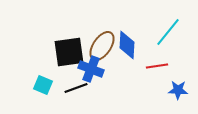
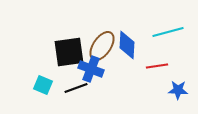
cyan line: rotated 36 degrees clockwise
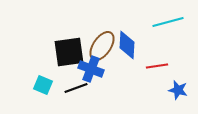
cyan line: moved 10 px up
blue star: rotated 12 degrees clockwise
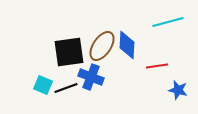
blue cross: moved 8 px down
black line: moved 10 px left
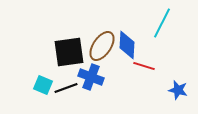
cyan line: moved 6 px left, 1 px down; rotated 48 degrees counterclockwise
red line: moved 13 px left; rotated 25 degrees clockwise
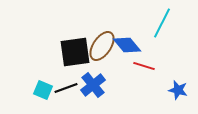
blue diamond: rotated 44 degrees counterclockwise
black square: moved 6 px right
blue cross: moved 2 px right, 8 px down; rotated 30 degrees clockwise
cyan square: moved 5 px down
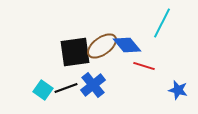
brown ellipse: rotated 20 degrees clockwise
cyan square: rotated 12 degrees clockwise
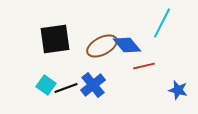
brown ellipse: rotated 8 degrees clockwise
black square: moved 20 px left, 13 px up
red line: rotated 30 degrees counterclockwise
cyan square: moved 3 px right, 5 px up
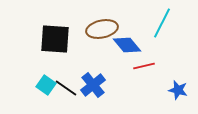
black square: rotated 12 degrees clockwise
brown ellipse: moved 17 px up; rotated 16 degrees clockwise
black line: rotated 55 degrees clockwise
